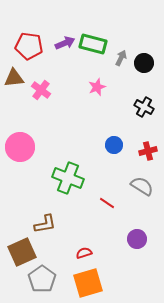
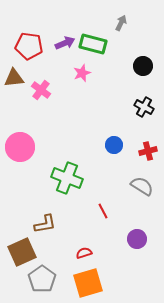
gray arrow: moved 35 px up
black circle: moved 1 px left, 3 px down
pink star: moved 15 px left, 14 px up
green cross: moved 1 px left
red line: moved 4 px left, 8 px down; rotated 28 degrees clockwise
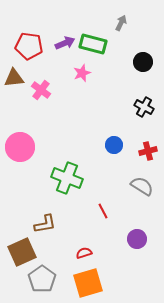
black circle: moved 4 px up
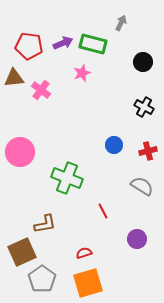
purple arrow: moved 2 px left
pink circle: moved 5 px down
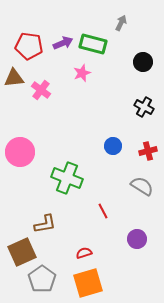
blue circle: moved 1 px left, 1 px down
